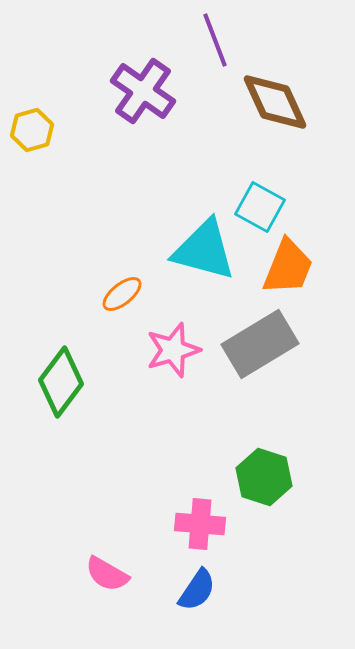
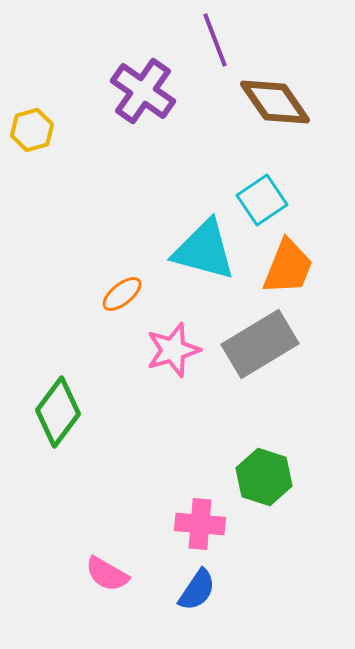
brown diamond: rotated 10 degrees counterclockwise
cyan square: moved 2 px right, 7 px up; rotated 27 degrees clockwise
green diamond: moved 3 px left, 30 px down
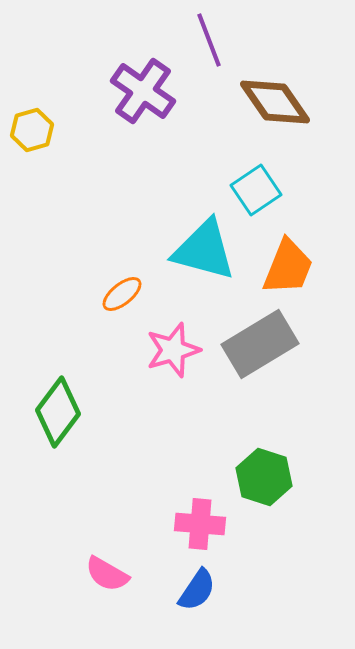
purple line: moved 6 px left
cyan square: moved 6 px left, 10 px up
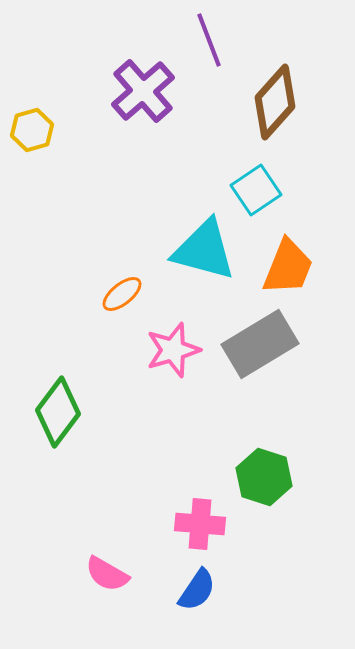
purple cross: rotated 14 degrees clockwise
brown diamond: rotated 76 degrees clockwise
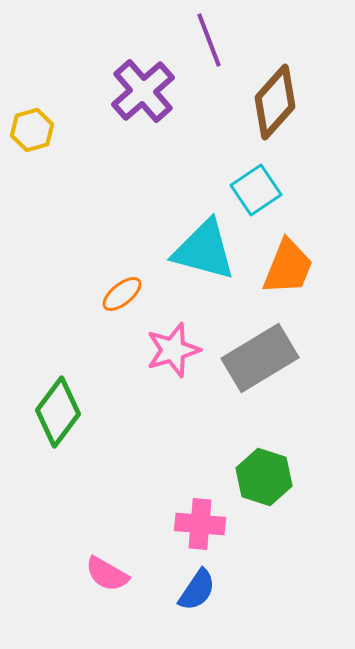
gray rectangle: moved 14 px down
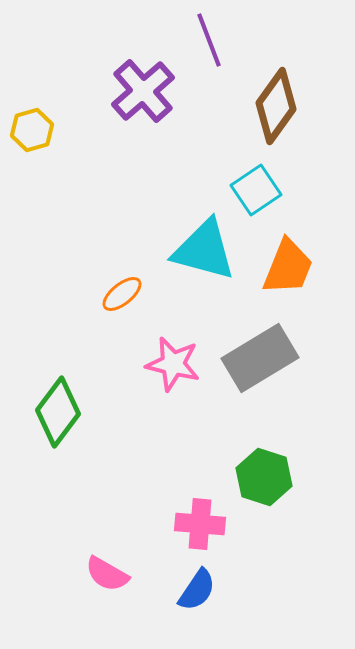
brown diamond: moved 1 px right, 4 px down; rotated 6 degrees counterclockwise
pink star: moved 14 px down; rotated 30 degrees clockwise
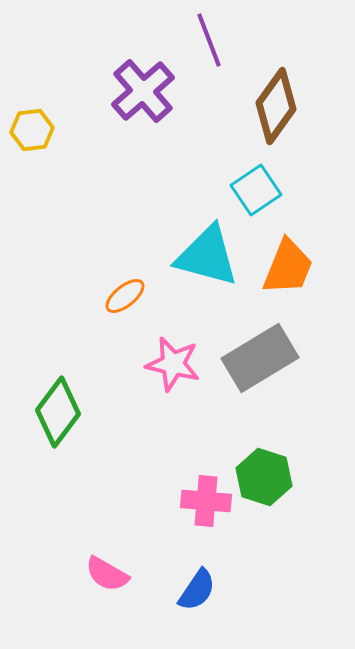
yellow hexagon: rotated 9 degrees clockwise
cyan triangle: moved 3 px right, 6 px down
orange ellipse: moved 3 px right, 2 px down
pink cross: moved 6 px right, 23 px up
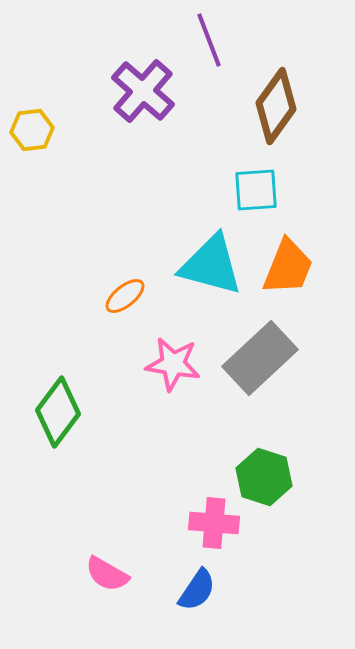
purple cross: rotated 8 degrees counterclockwise
cyan square: rotated 30 degrees clockwise
cyan triangle: moved 4 px right, 9 px down
gray rectangle: rotated 12 degrees counterclockwise
pink star: rotated 4 degrees counterclockwise
pink cross: moved 8 px right, 22 px down
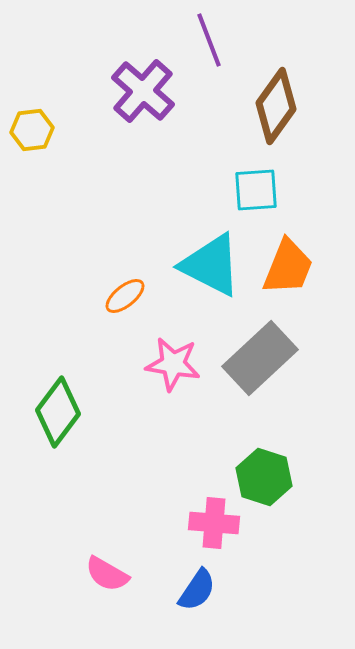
cyan triangle: rotated 12 degrees clockwise
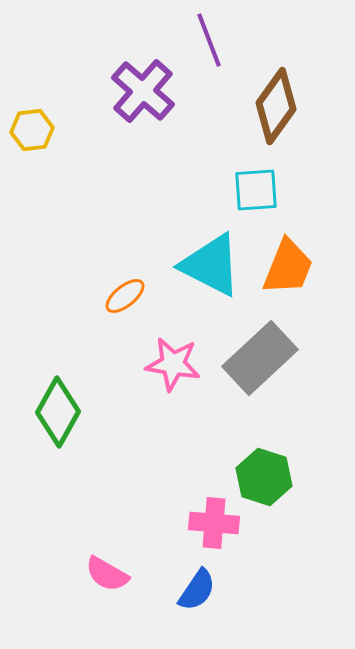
green diamond: rotated 8 degrees counterclockwise
